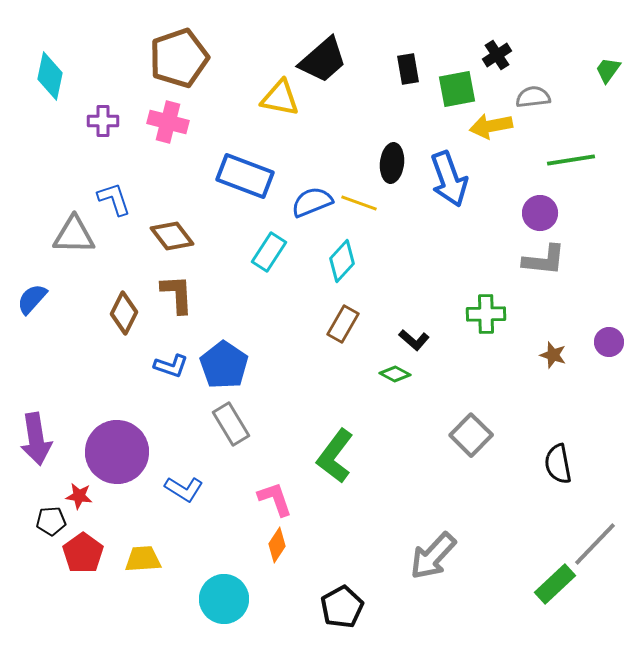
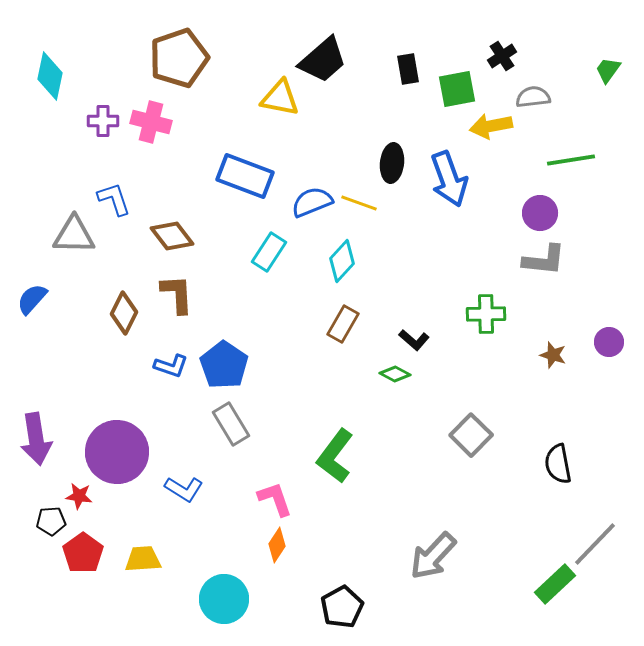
black cross at (497, 55): moved 5 px right, 1 px down
pink cross at (168, 122): moved 17 px left
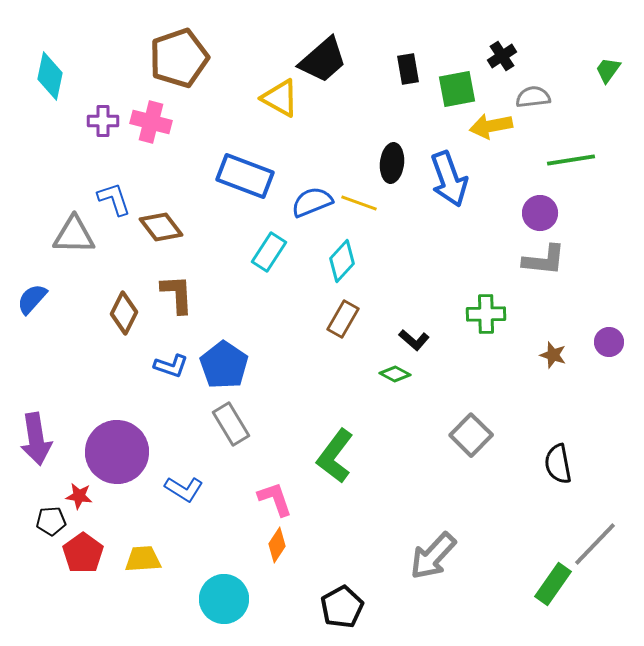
yellow triangle at (280, 98): rotated 18 degrees clockwise
brown diamond at (172, 236): moved 11 px left, 9 px up
brown rectangle at (343, 324): moved 5 px up
green rectangle at (555, 584): moved 2 px left; rotated 12 degrees counterclockwise
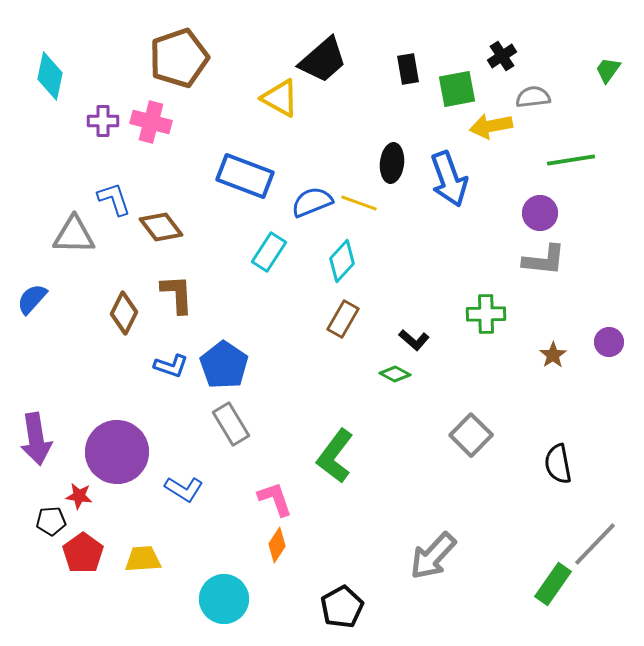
brown star at (553, 355): rotated 20 degrees clockwise
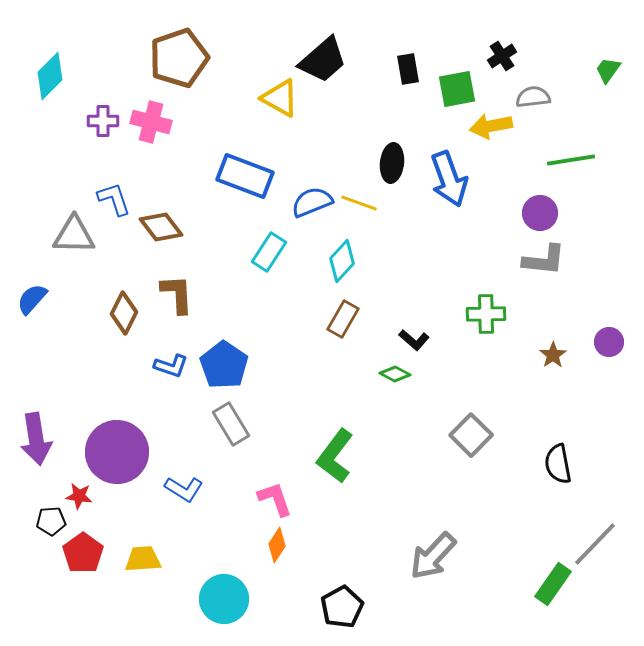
cyan diamond at (50, 76): rotated 33 degrees clockwise
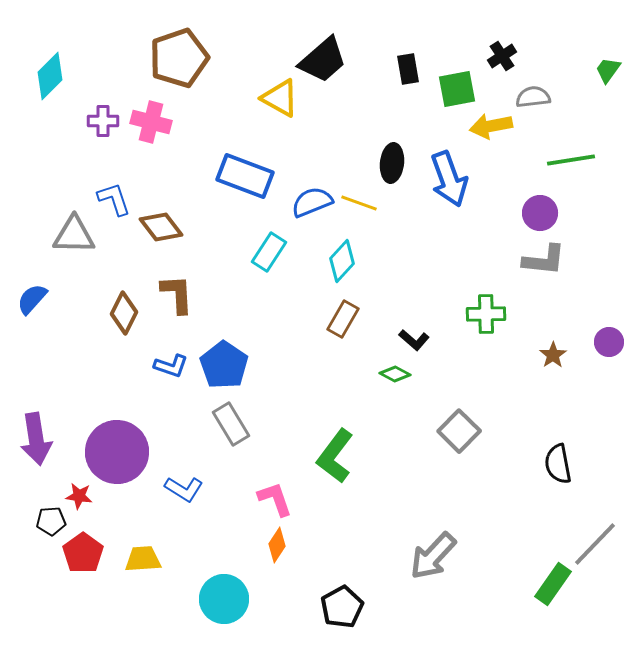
gray square at (471, 435): moved 12 px left, 4 px up
